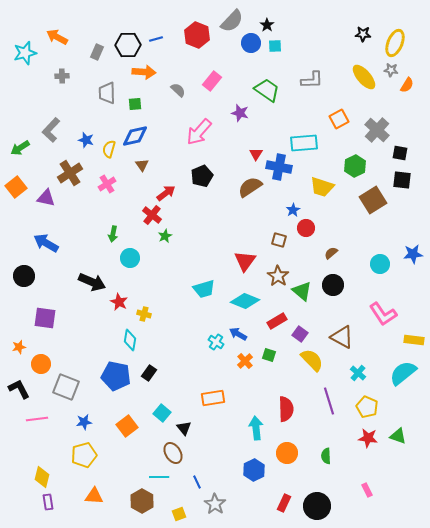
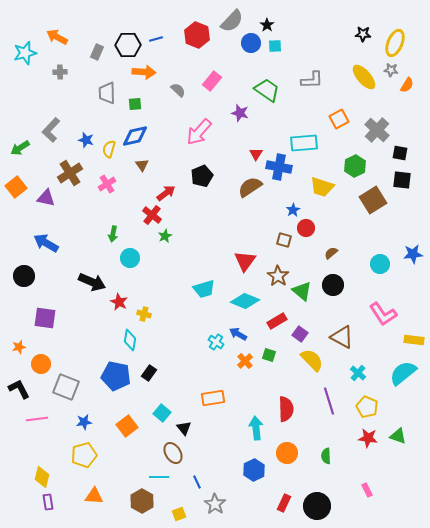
gray cross at (62, 76): moved 2 px left, 4 px up
brown square at (279, 240): moved 5 px right
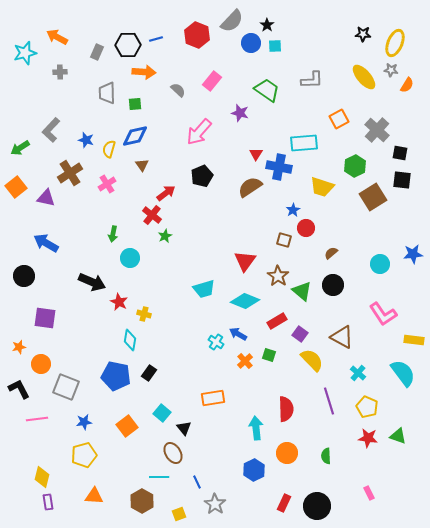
brown square at (373, 200): moved 3 px up
cyan semicircle at (403, 373): rotated 92 degrees clockwise
pink rectangle at (367, 490): moved 2 px right, 3 px down
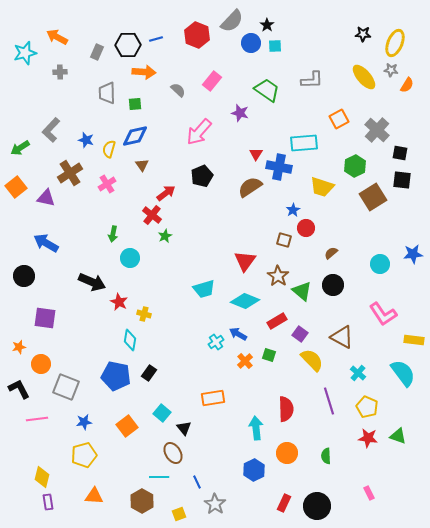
cyan cross at (216, 342): rotated 21 degrees clockwise
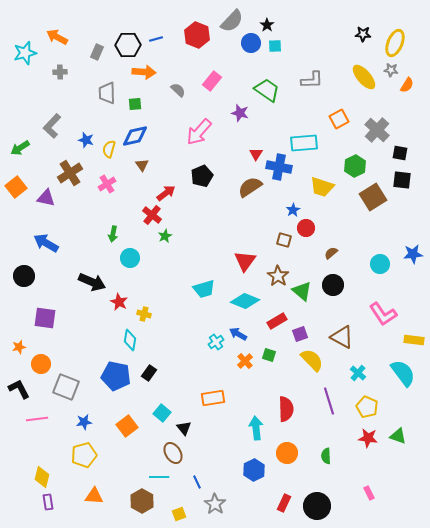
gray L-shape at (51, 130): moved 1 px right, 4 px up
purple square at (300, 334): rotated 35 degrees clockwise
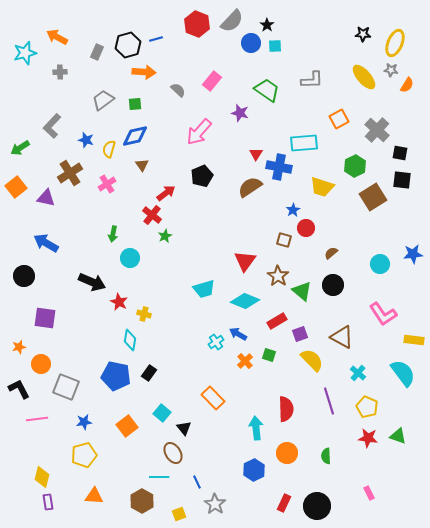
red hexagon at (197, 35): moved 11 px up
black hexagon at (128, 45): rotated 15 degrees counterclockwise
gray trapezoid at (107, 93): moved 4 px left, 7 px down; rotated 55 degrees clockwise
orange rectangle at (213, 398): rotated 55 degrees clockwise
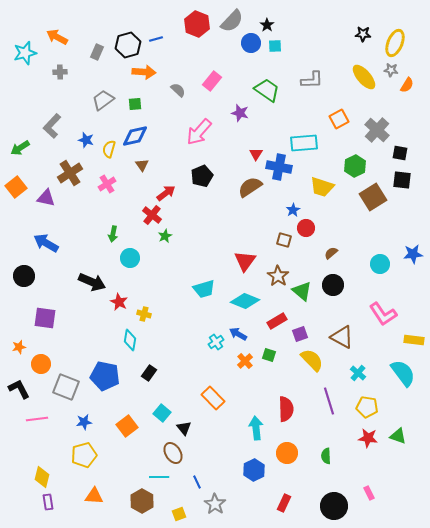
blue pentagon at (116, 376): moved 11 px left
yellow pentagon at (367, 407): rotated 15 degrees counterclockwise
black circle at (317, 506): moved 17 px right
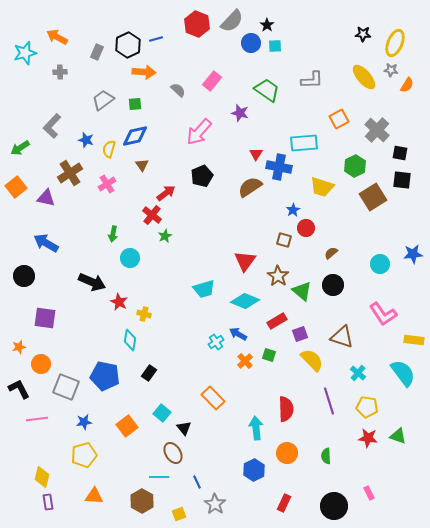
black hexagon at (128, 45): rotated 10 degrees counterclockwise
brown triangle at (342, 337): rotated 10 degrees counterclockwise
